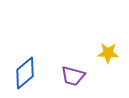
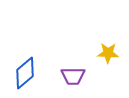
purple trapezoid: rotated 15 degrees counterclockwise
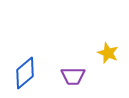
yellow star: rotated 20 degrees clockwise
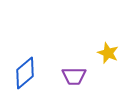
purple trapezoid: moved 1 px right
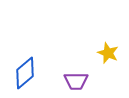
purple trapezoid: moved 2 px right, 5 px down
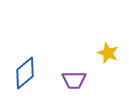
purple trapezoid: moved 2 px left, 1 px up
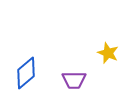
blue diamond: moved 1 px right
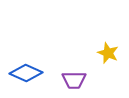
blue diamond: rotated 64 degrees clockwise
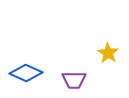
yellow star: rotated 10 degrees clockwise
